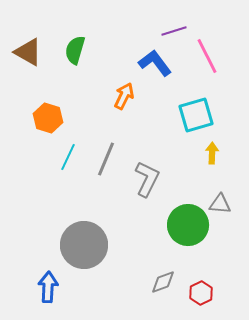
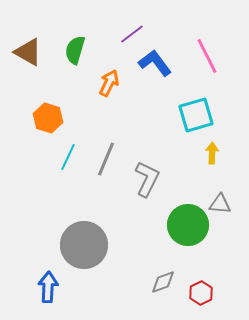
purple line: moved 42 px left, 3 px down; rotated 20 degrees counterclockwise
orange arrow: moved 15 px left, 13 px up
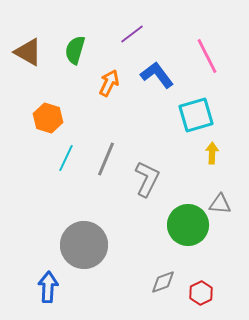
blue L-shape: moved 2 px right, 12 px down
cyan line: moved 2 px left, 1 px down
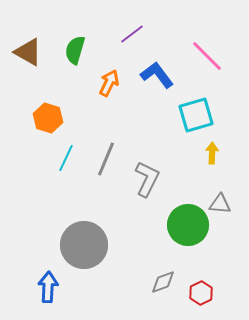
pink line: rotated 18 degrees counterclockwise
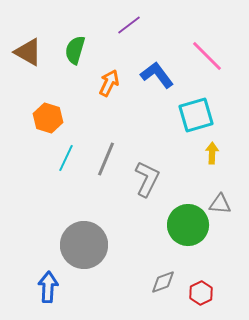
purple line: moved 3 px left, 9 px up
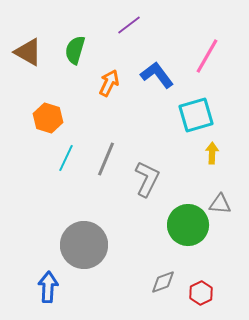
pink line: rotated 75 degrees clockwise
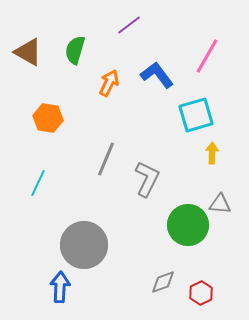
orange hexagon: rotated 8 degrees counterclockwise
cyan line: moved 28 px left, 25 px down
blue arrow: moved 12 px right
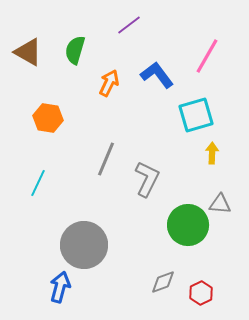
blue arrow: rotated 12 degrees clockwise
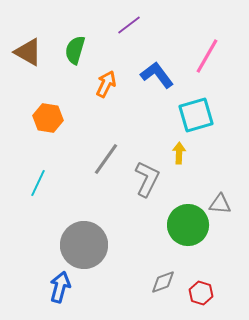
orange arrow: moved 3 px left, 1 px down
yellow arrow: moved 33 px left
gray line: rotated 12 degrees clockwise
red hexagon: rotated 15 degrees counterclockwise
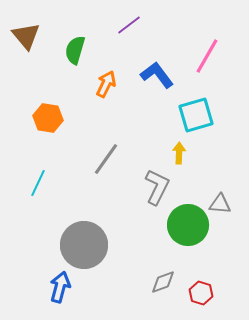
brown triangle: moved 2 px left, 16 px up; rotated 20 degrees clockwise
gray L-shape: moved 10 px right, 8 px down
